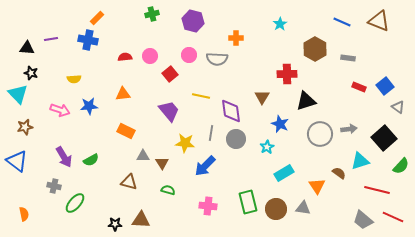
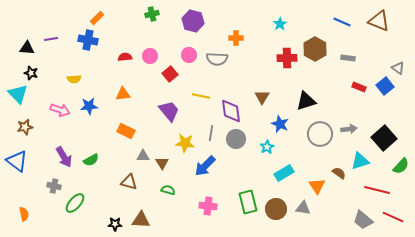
red cross at (287, 74): moved 16 px up
gray triangle at (398, 107): moved 39 px up
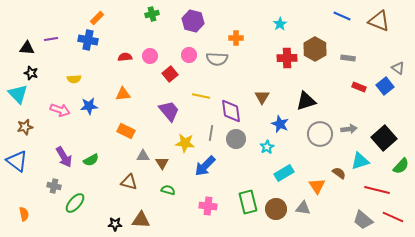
blue line at (342, 22): moved 6 px up
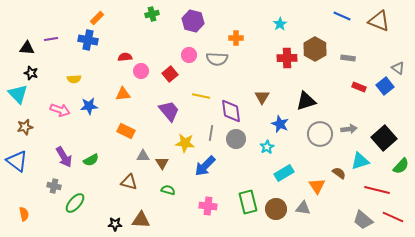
pink circle at (150, 56): moved 9 px left, 15 px down
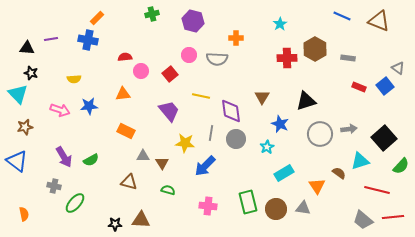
red line at (393, 217): rotated 30 degrees counterclockwise
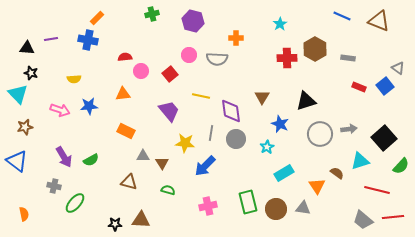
brown semicircle at (339, 173): moved 2 px left
pink cross at (208, 206): rotated 18 degrees counterclockwise
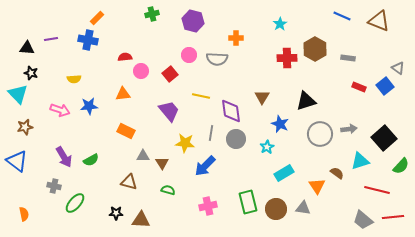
black star at (115, 224): moved 1 px right, 11 px up
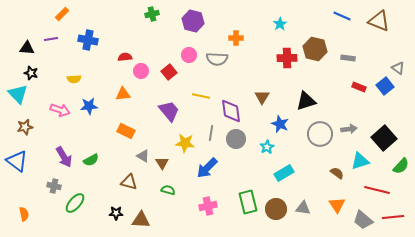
orange rectangle at (97, 18): moved 35 px left, 4 px up
brown hexagon at (315, 49): rotated 15 degrees counterclockwise
red square at (170, 74): moved 1 px left, 2 px up
gray triangle at (143, 156): rotated 32 degrees clockwise
blue arrow at (205, 166): moved 2 px right, 2 px down
orange triangle at (317, 186): moved 20 px right, 19 px down
